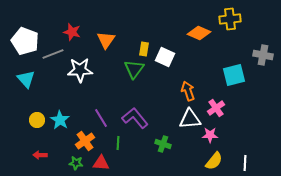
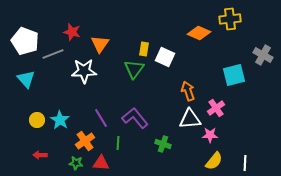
orange triangle: moved 6 px left, 4 px down
gray cross: rotated 18 degrees clockwise
white star: moved 4 px right, 1 px down
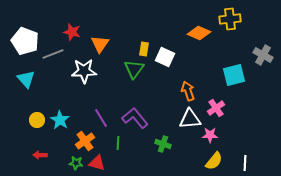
red triangle: moved 4 px left; rotated 12 degrees clockwise
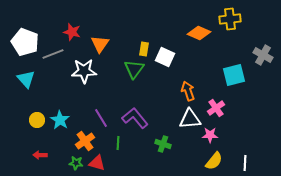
white pentagon: moved 1 px down
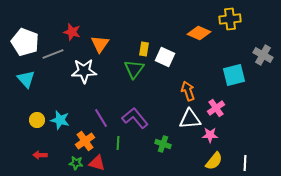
cyan star: rotated 18 degrees counterclockwise
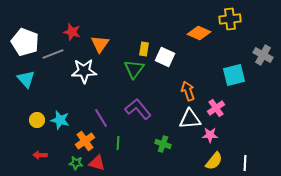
purple L-shape: moved 3 px right, 9 px up
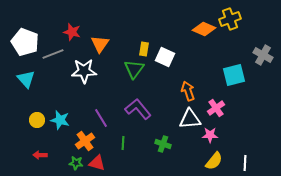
yellow cross: rotated 15 degrees counterclockwise
orange diamond: moved 5 px right, 4 px up
green line: moved 5 px right
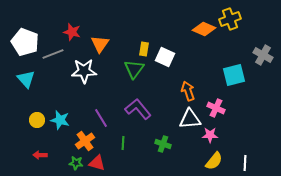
pink cross: rotated 30 degrees counterclockwise
